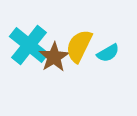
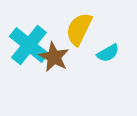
yellow semicircle: moved 17 px up
brown star: rotated 12 degrees counterclockwise
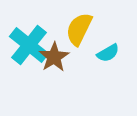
brown star: rotated 12 degrees clockwise
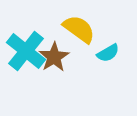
yellow semicircle: rotated 100 degrees clockwise
cyan cross: moved 3 px left, 6 px down
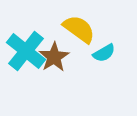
cyan semicircle: moved 4 px left
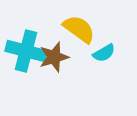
cyan cross: rotated 24 degrees counterclockwise
brown star: rotated 16 degrees clockwise
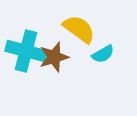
cyan semicircle: moved 1 px left, 1 px down
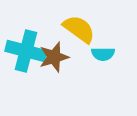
cyan semicircle: rotated 30 degrees clockwise
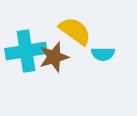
yellow semicircle: moved 4 px left, 2 px down
cyan cross: rotated 24 degrees counterclockwise
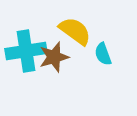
cyan semicircle: rotated 70 degrees clockwise
